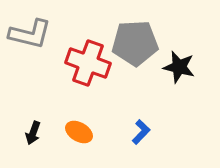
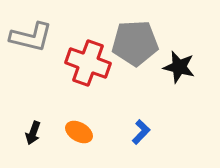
gray L-shape: moved 1 px right, 3 px down
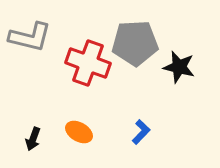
gray L-shape: moved 1 px left
black arrow: moved 6 px down
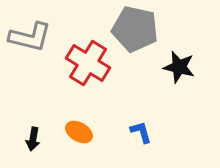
gray pentagon: moved 14 px up; rotated 15 degrees clockwise
red cross: rotated 12 degrees clockwise
blue L-shape: rotated 60 degrees counterclockwise
black arrow: rotated 10 degrees counterclockwise
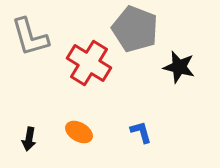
gray pentagon: rotated 9 degrees clockwise
gray L-shape: rotated 60 degrees clockwise
red cross: moved 1 px right
black arrow: moved 4 px left
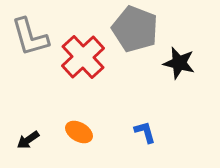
red cross: moved 6 px left, 6 px up; rotated 15 degrees clockwise
black star: moved 4 px up
blue L-shape: moved 4 px right
black arrow: moved 1 px left, 1 px down; rotated 45 degrees clockwise
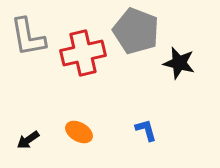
gray pentagon: moved 1 px right, 2 px down
gray L-shape: moved 2 px left; rotated 6 degrees clockwise
red cross: moved 4 px up; rotated 30 degrees clockwise
blue L-shape: moved 1 px right, 2 px up
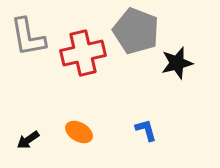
black star: moved 2 px left; rotated 28 degrees counterclockwise
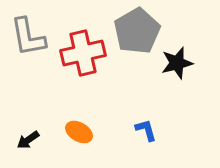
gray pentagon: moved 1 px right; rotated 21 degrees clockwise
